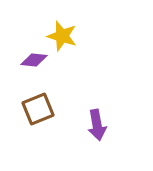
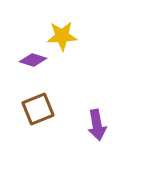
yellow star: rotated 20 degrees counterclockwise
purple diamond: moved 1 px left; rotated 12 degrees clockwise
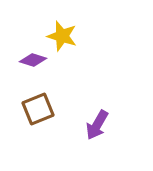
yellow star: rotated 20 degrees clockwise
purple arrow: rotated 40 degrees clockwise
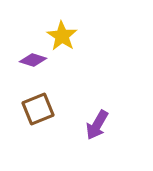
yellow star: rotated 16 degrees clockwise
